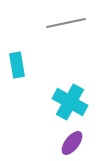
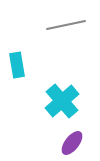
gray line: moved 2 px down
cyan cross: moved 8 px left, 1 px up; rotated 20 degrees clockwise
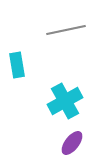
gray line: moved 5 px down
cyan cross: moved 3 px right; rotated 12 degrees clockwise
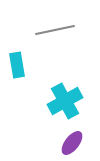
gray line: moved 11 px left
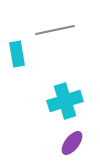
cyan rectangle: moved 11 px up
cyan cross: rotated 12 degrees clockwise
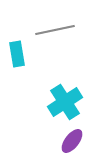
cyan cross: moved 1 px down; rotated 16 degrees counterclockwise
purple ellipse: moved 2 px up
